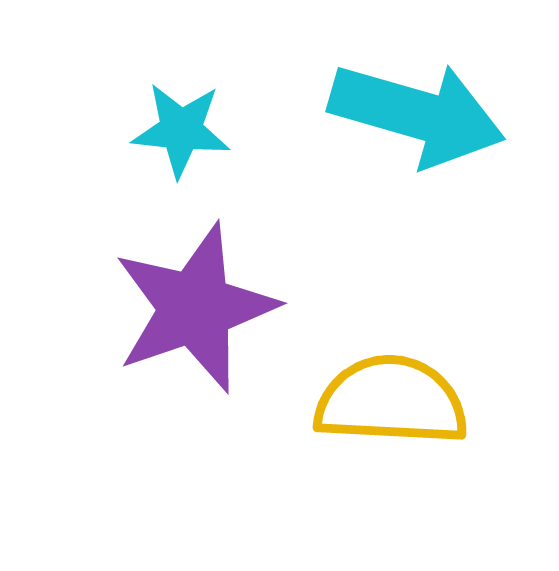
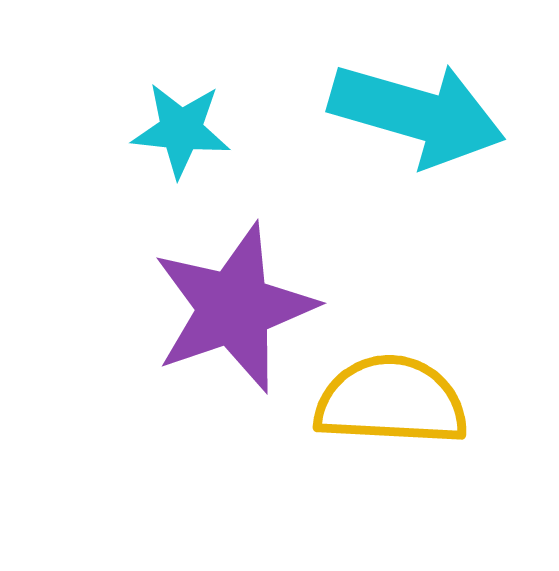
purple star: moved 39 px right
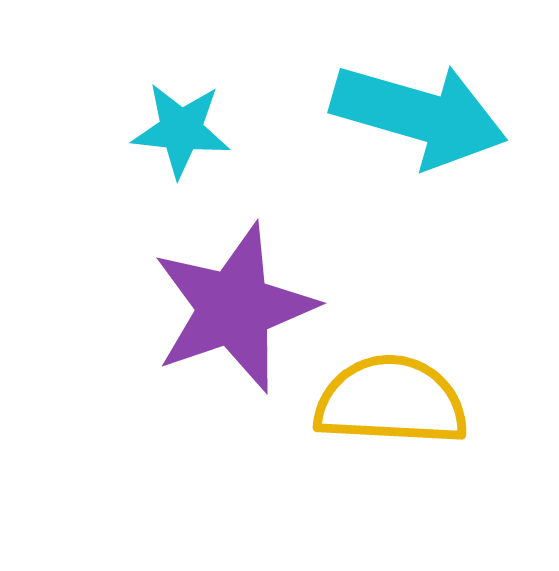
cyan arrow: moved 2 px right, 1 px down
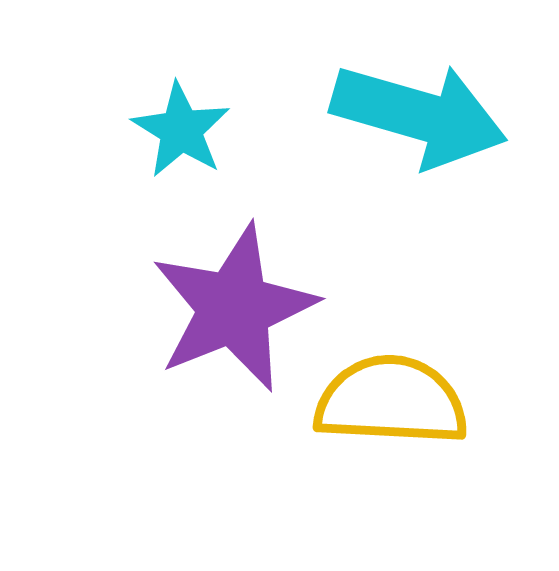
cyan star: rotated 26 degrees clockwise
purple star: rotated 3 degrees counterclockwise
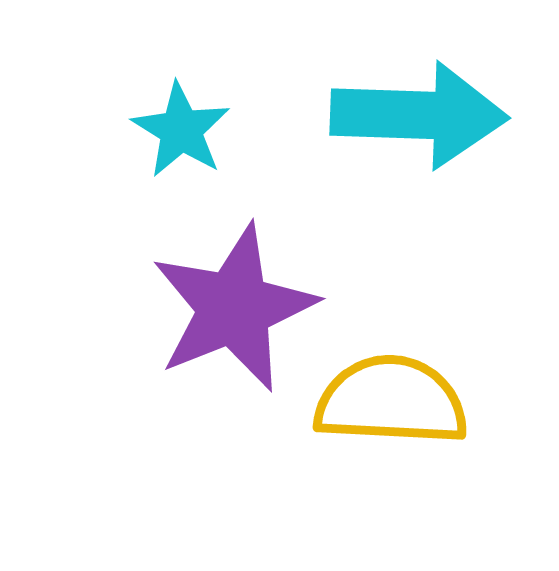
cyan arrow: rotated 14 degrees counterclockwise
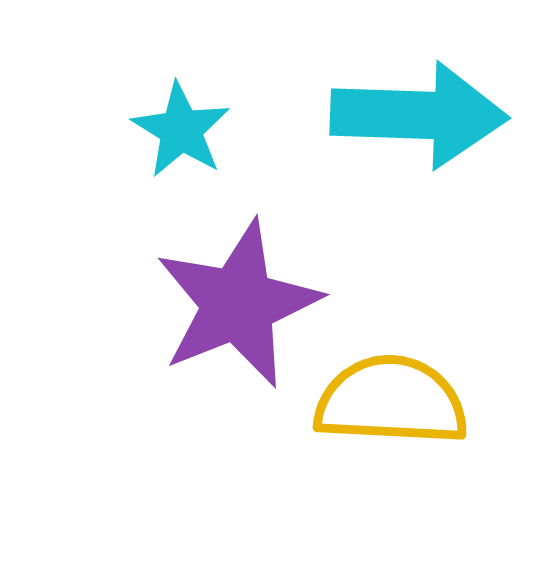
purple star: moved 4 px right, 4 px up
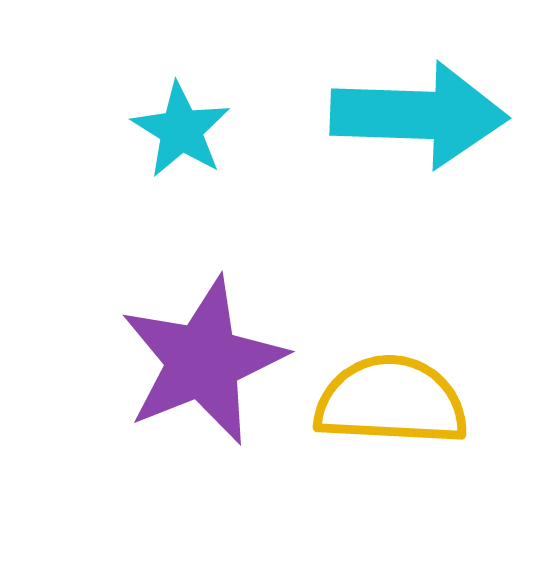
purple star: moved 35 px left, 57 px down
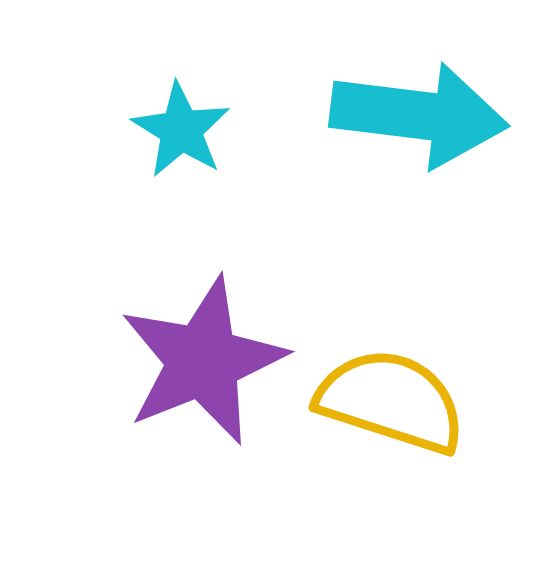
cyan arrow: rotated 5 degrees clockwise
yellow semicircle: rotated 15 degrees clockwise
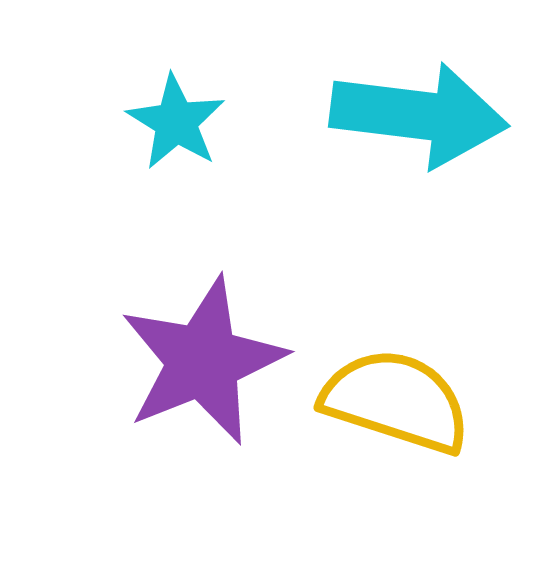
cyan star: moved 5 px left, 8 px up
yellow semicircle: moved 5 px right
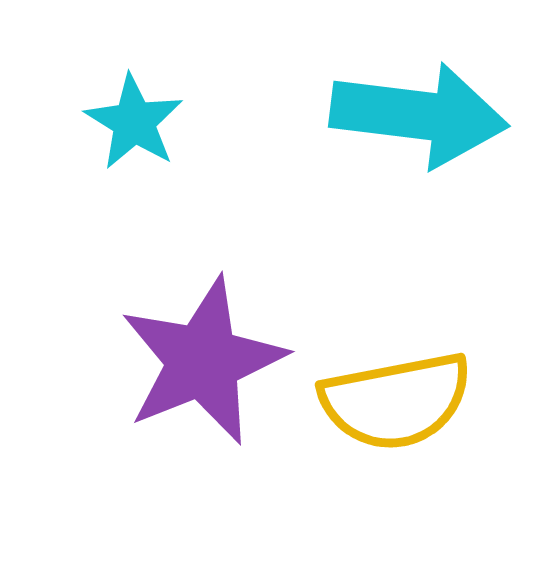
cyan star: moved 42 px left
yellow semicircle: rotated 151 degrees clockwise
